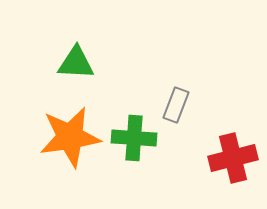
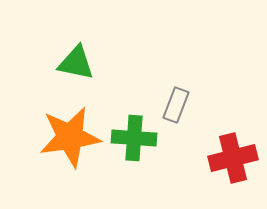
green triangle: rotated 9 degrees clockwise
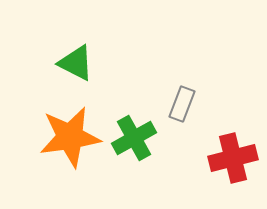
green triangle: rotated 15 degrees clockwise
gray rectangle: moved 6 px right, 1 px up
green cross: rotated 33 degrees counterclockwise
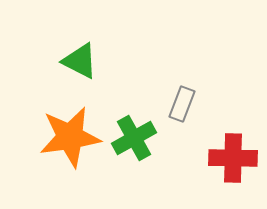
green triangle: moved 4 px right, 2 px up
red cross: rotated 15 degrees clockwise
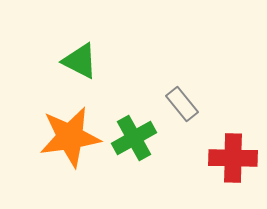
gray rectangle: rotated 60 degrees counterclockwise
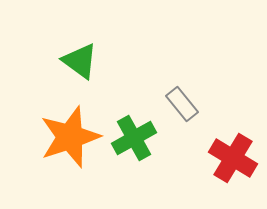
green triangle: rotated 9 degrees clockwise
orange star: rotated 10 degrees counterclockwise
red cross: rotated 30 degrees clockwise
